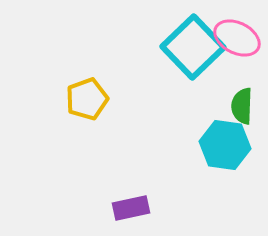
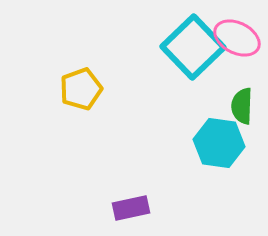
yellow pentagon: moved 6 px left, 10 px up
cyan hexagon: moved 6 px left, 2 px up
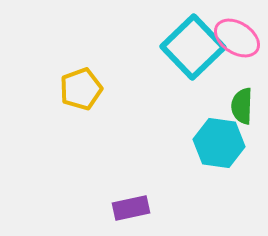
pink ellipse: rotated 6 degrees clockwise
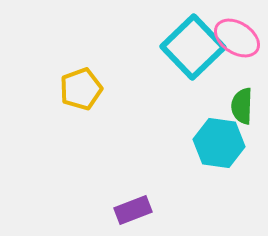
purple rectangle: moved 2 px right, 2 px down; rotated 9 degrees counterclockwise
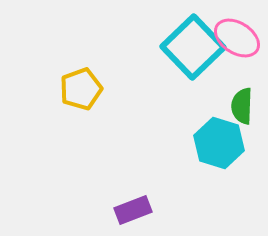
cyan hexagon: rotated 9 degrees clockwise
